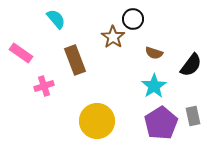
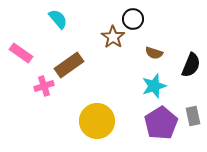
cyan semicircle: moved 2 px right
brown rectangle: moved 6 px left, 5 px down; rotated 76 degrees clockwise
black semicircle: rotated 15 degrees counterclockwise
cyan star: rotated 15 degrees clockwise
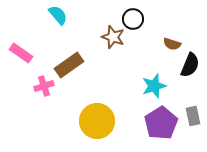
cyan semicircle: moved 4 px up
brown star: rotated 15 degrees counterclockwise
brown semicircle: moved 18 px right, 9 px up
black semicircle: moved 1 px left
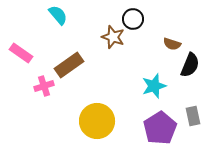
purple pentagon: moved 1 px left, 5 px down
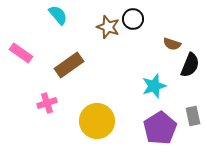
brown star: moved 5 px left, 10 px up
pink cross: moved 3 px right, 17 px down
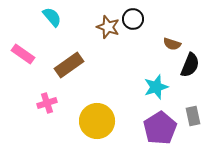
cyan semicircle: moved 6 px left, 2 px down
pink rectangle: moved 2 px right, 1 px down
cyan star: moved 2 px right, 1 px down
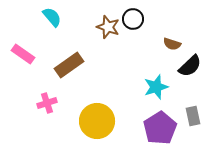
black semicircle: moved 1 px down; rotated 25 degrees clockwise
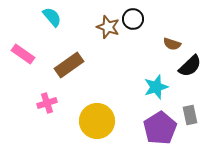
gray rectangle: moved 3 px left, 1 px up
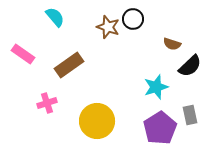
cyan semicircle: moved 3 px right
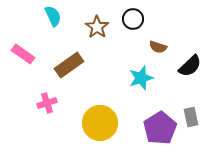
cyan semicircle: moved 2 px left, 1 px up; rotated 15 degrees clockwise
brown star: moved 11 px left; rotated 15 degrees clockwise
brown semicircle: moved 14 px left, 3 px down
cyan star: moved 15 px left, 9 px up
gray rectangle: moved 1 px right, 2 px down
yellow circle: moved 3 px right, 2 px down
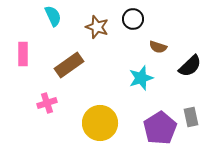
brown star: rotated 15 degrees counterclockwise
pink rectangle: rotated 55 degrees clockwise
